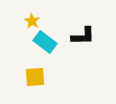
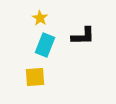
yellow star: moved 8 px right, 3 px up
cyan rectangle: moved 3 px down; rotated 75 degrees clockwise
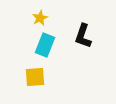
yellow star: rotated 14 degrees clockwise
black L-shape: rotated 110 degrees clockwise
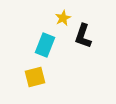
yellow star: moved 23 px right
yellow square: rotated 10 degrees counterclockwise
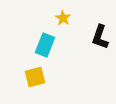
yellow star: rotated 14 degrees counterclockwise
black L-shape: moved 17 px right, 1 px down
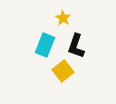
black L-shape: moved 24 px left, 9 px down
yellow square: moved 28 px right, 6 px up; rotated 25 degrees counterclockwise
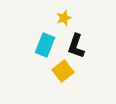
yellow star: moved 1 px right; rotated 21 degrees clockwise
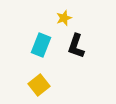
cyan rectangle: moved 4 px left
yellow square: moved 24 px left, 14 px down
